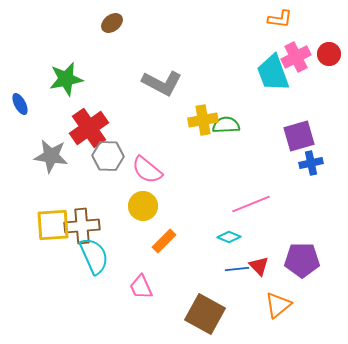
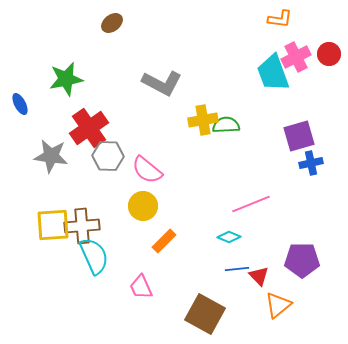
red triangle: moved 10 px down
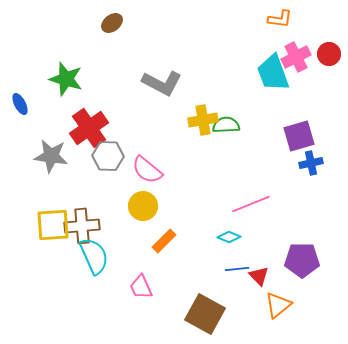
green star: rotated 28 degrees clockwise
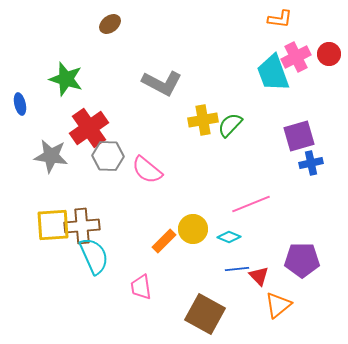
brown ellipse: moved 2 px left, 1 px down
blue ellipse: rotated 15 degrees clockwise
green semicircle: moved 4 px right; rotated 44 degrees counterclockwise
yellow circle: moved 50 px right, 23 px down
pink trapezoid: rotated 16 degrees clockwise
